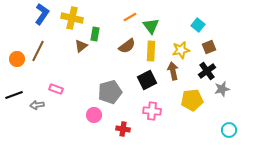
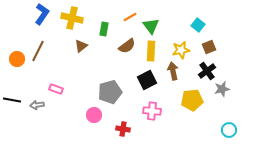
green rectangle: moved 9 px right, 5 px up
black line: moved 2 px left, 5 px down; rotated 30 degrees clockwise
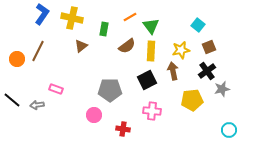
gray pentagon: moved 2 px up; rotated 15 degrees clockwise
black line: rotated 30 degrees clockwise
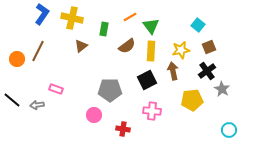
gray star: rotated 28 degrees counterclockwise
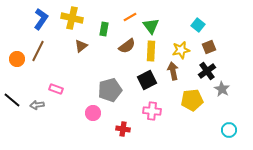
blue L-shape: moved 1 px left, 5 px down
gray pentagon: rotated 15 degrees counterclockwise
pink circle: moved 1 px left, 2 px up
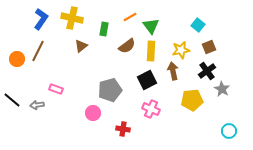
pink cross: moved 1 px left, 2 px up; rotated 18 degrees clockwise
cyan circle: moved 1 px down
